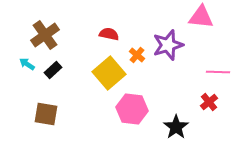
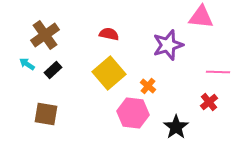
orange cross: moved 11 px right, 31 px down
pink hexagon: moved 1 px right, 4 px down
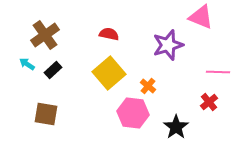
pink triangle: rotated 16 degrees clockwise
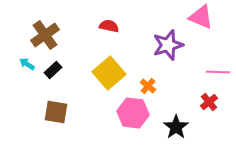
red semicircle: moved 8 px up
brown square: moved 10 px right, 2 px up
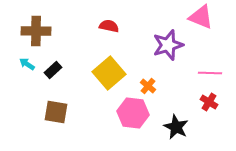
brown cross: moved 9 px left, 4 px up; rotated 36 degrees clockwise
pink line: moved 8 px left, 1 px down
red cross: rotated 18 degrees counterclockwise
black star: rotated 10 degrees counterclockwise
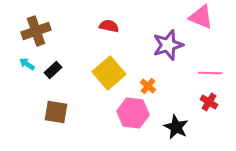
brown cross: rotated 20 degrees counterclockwise
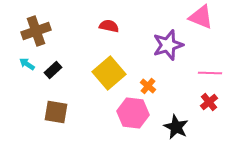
red cross: rotated 18 degrees clockwise
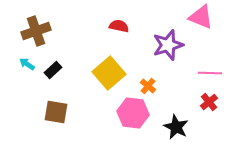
red semicircle: moved 10 px right
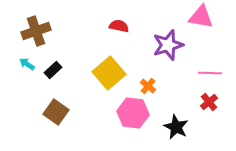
pink triangle: rotated 12 degrees counterclockwise
brown square: rotated 25 degrees clockwise
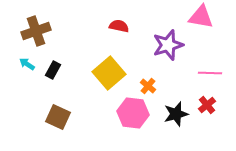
black rectangle: rotated 18 degrees counterclockwise
red cross: moved 2 px left, 3 px down
brown square: moved 2 px right, 5 px down; rotated 10 degrees counterclockwise
black star: moved 13 px up; rotated 30 degrees clockwise
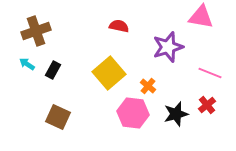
purple star: moved 2 px down
pink line: rotated 20 degrees clockwise
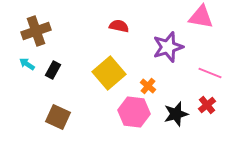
pink hexagon: moved 1 px right, 1 px up
